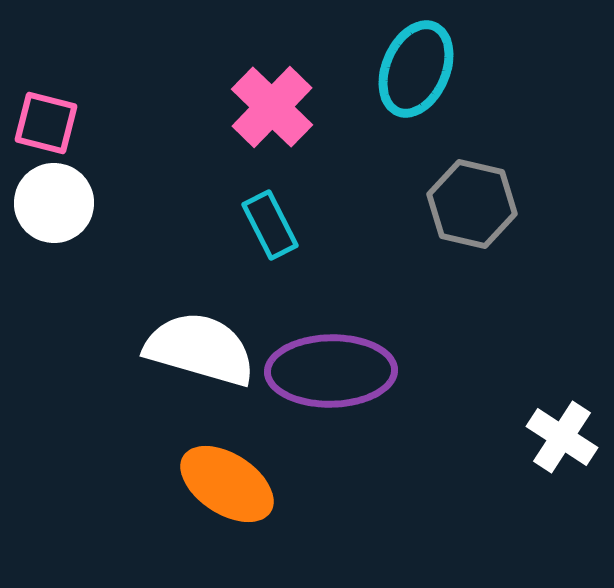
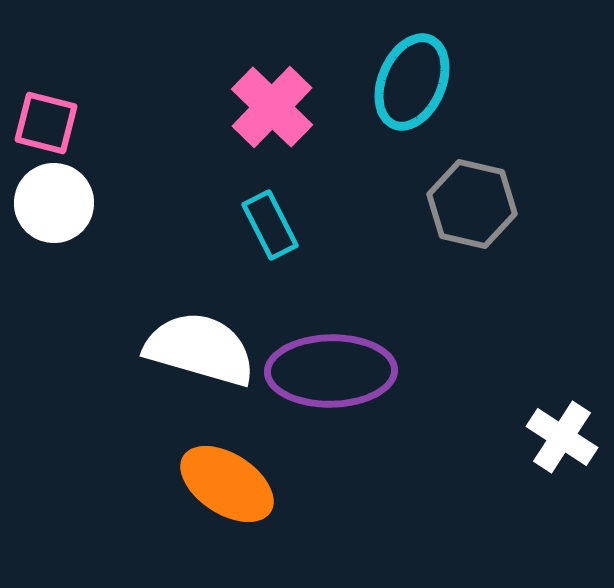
cyan ellipse: moved 4 px left, 13 px down
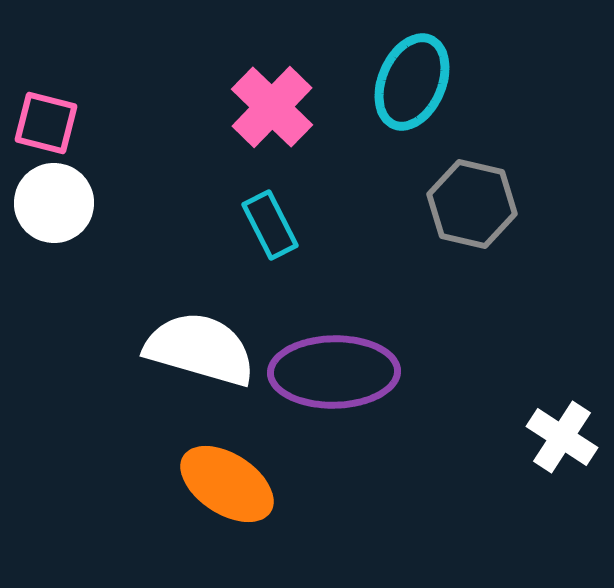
purple ellipse: moved 3 px right, 1 px down
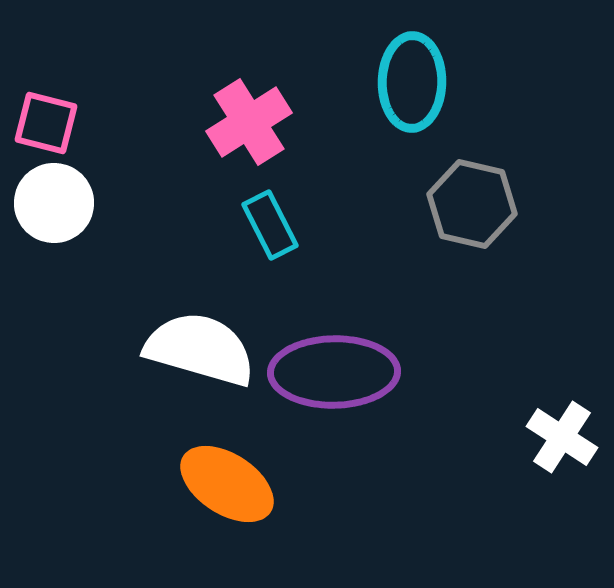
cyan ellipse: rotated 22 degrees counterclockwise
pink cross: moved 23 px left, 15 px down; rotated 14 degrees clockwise
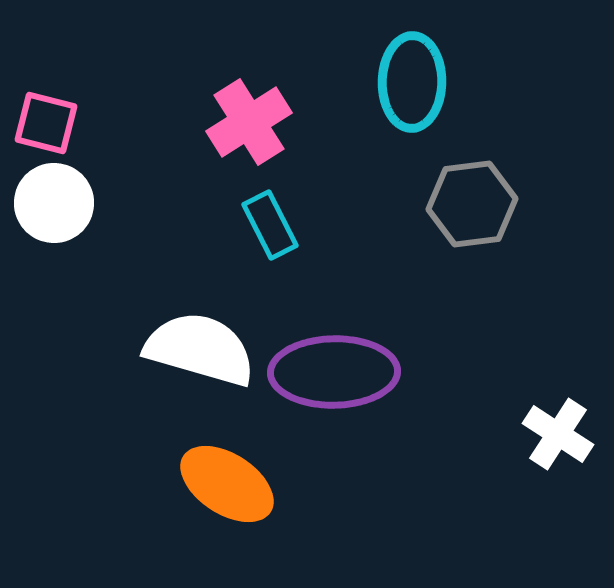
gray hexagon: rotated 20 degrees counterclockwise
white cross: moved 4 px left, 3 px up
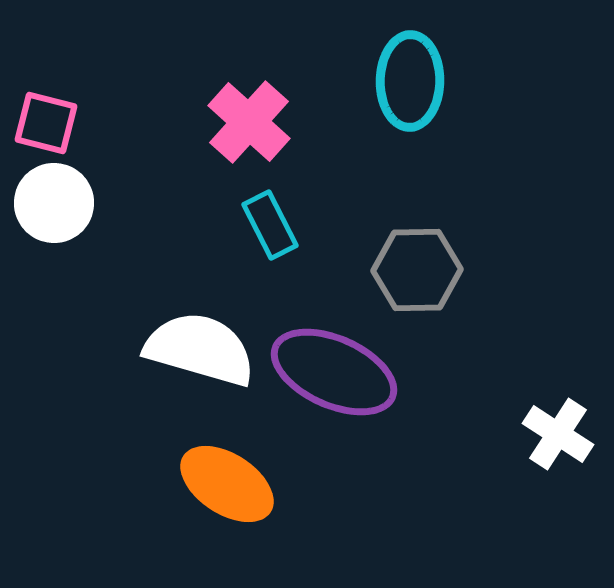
cyan ellipse: moved 2 px left, 1 px up
pink cross: rotated 16 degrees counterclockwise
gray hexagon: moved 55 px left, 66 px down; rotated 6 degrees clockwise
purple ellipse: rotated 25 degrees clockwise
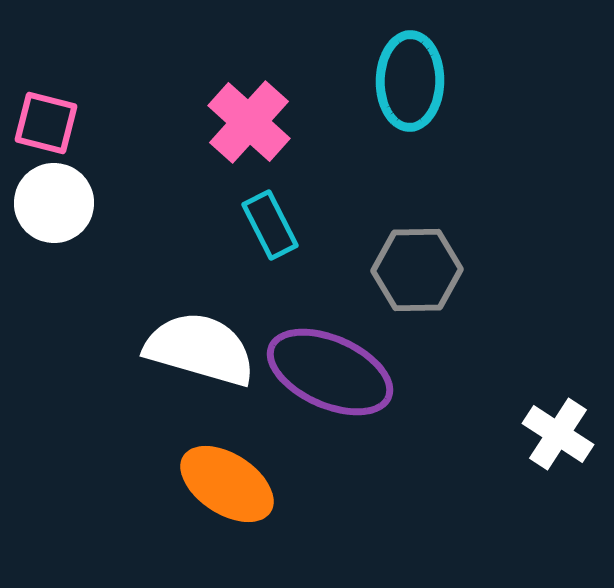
purple ellipse: moved 4 px left
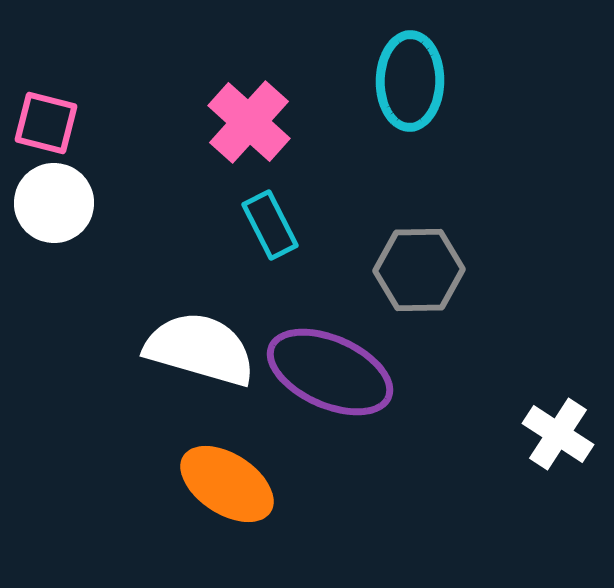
gray hexagon: moved 2 px right
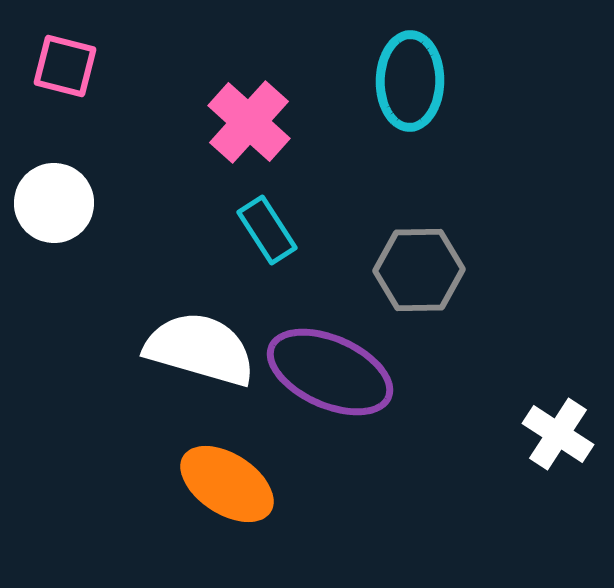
pink square: moved 19 px right, 57 px up
cyan rectangle: moved 3 px left, 5 px down; rotated 6 degrees counterclockwise
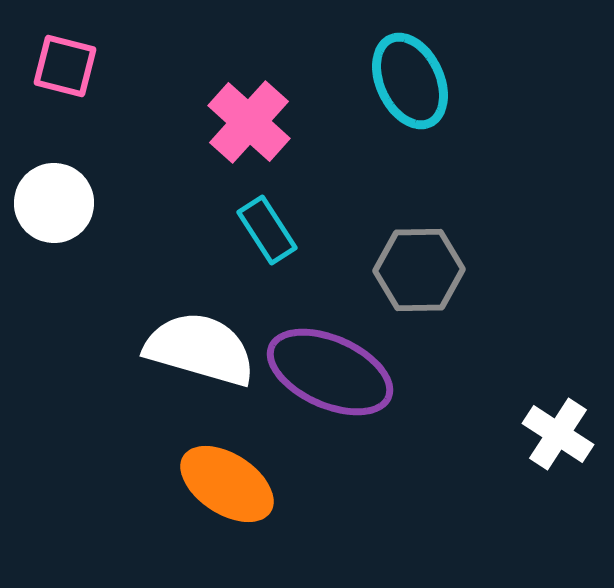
cyan ellipse: rotated 26 degrees counterclockwise
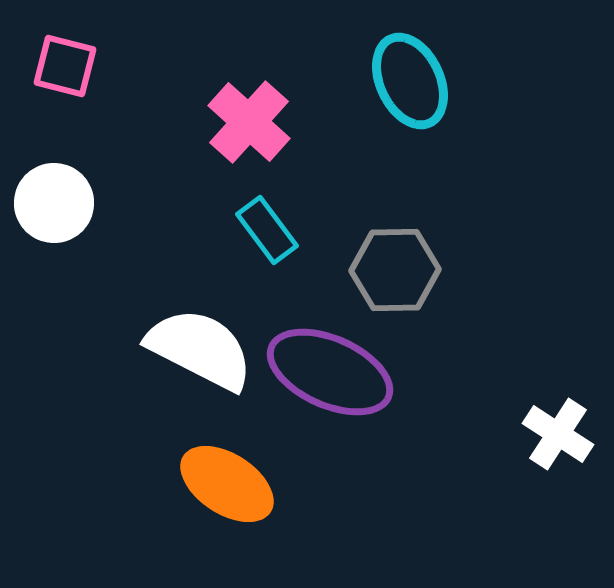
cyan rectangle: rotated 4 degrees counterclockwise
gray hexagon: moved 24 px left
white semicircle: rotated 11 degrees clockwise
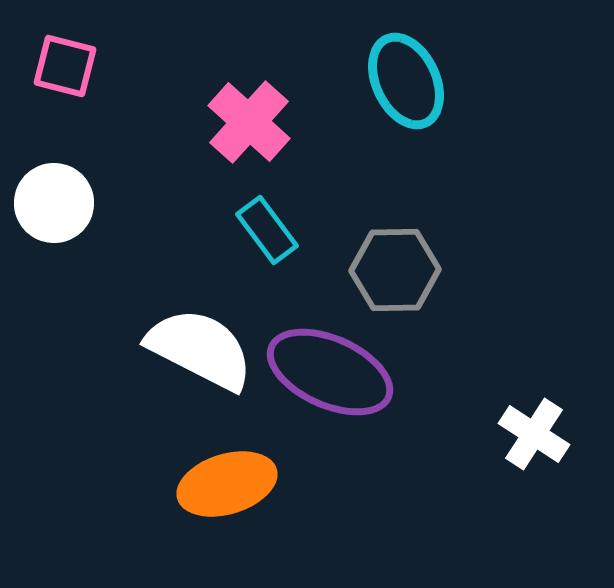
cyan ellipse: moved 4 px left
white cross: moved 24 px left
orange ellipse: rotated 50 degrees counterclockwise
